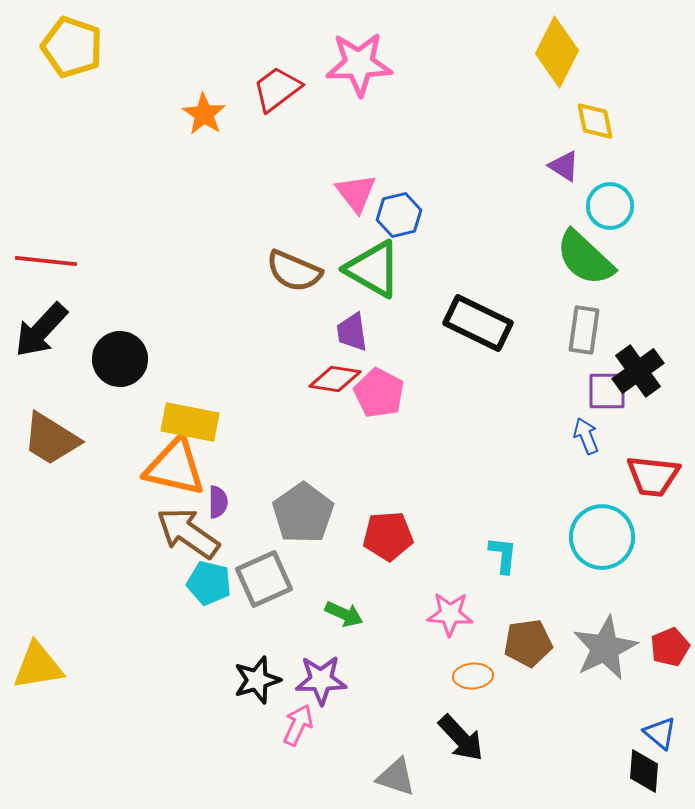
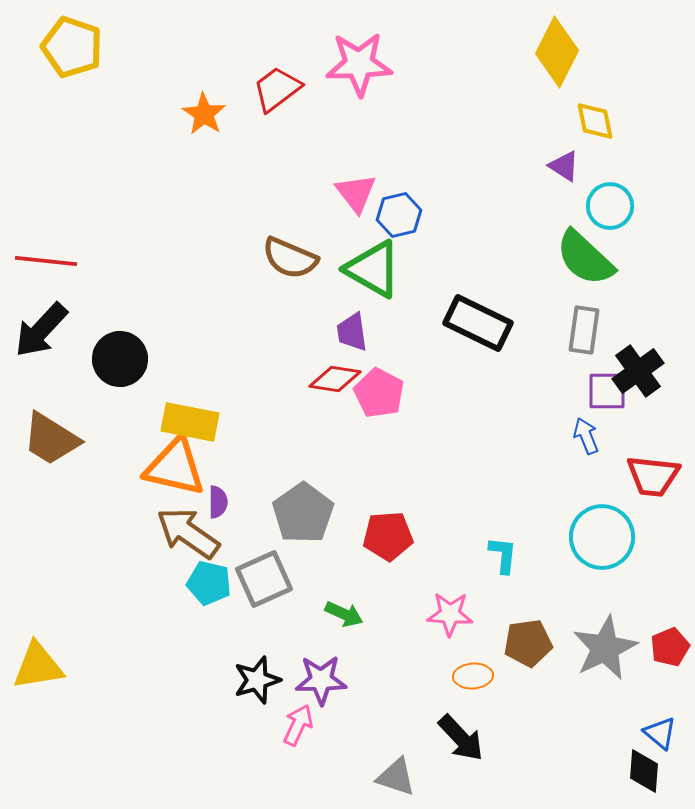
brown semicircle at (294, 271): moved 4 px left, 13 px up
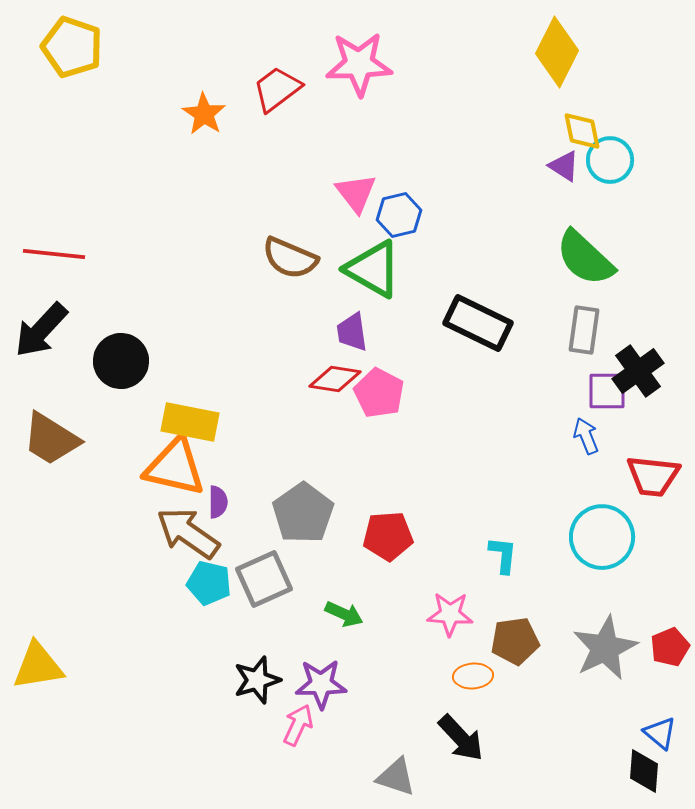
yellow diamond at (595, 121): moved 13 px left, 10 px down
cyan circle at (610, 206): moved 46 px up
red line at (46, 261): moved 8 px right, 7 px up
black circle at (120, 359): moved 1 px right, 2 px down
brown pentagon at (528, 643): moved 13 px left, 2 px up
purple star at (321, 680): moved 4 px down
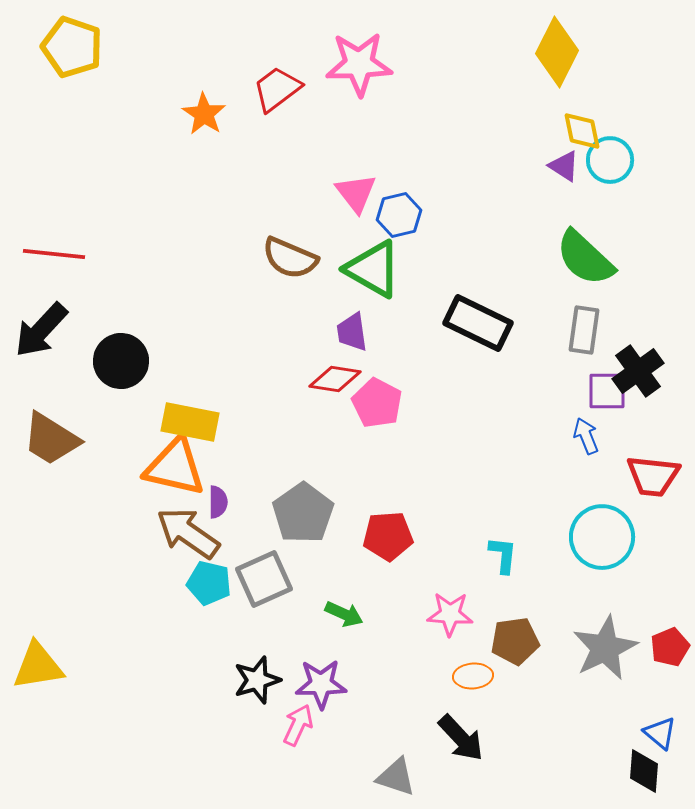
pink pentagon at (379, 393): moved 2 px left, 10 px down
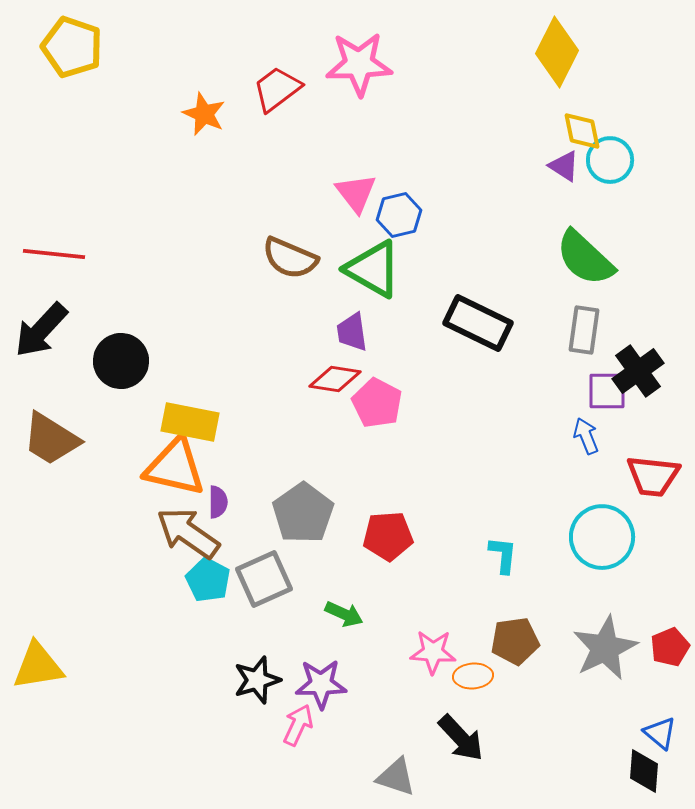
orange star at (204, 114): rotated 9 degrees counterclockwise
cyan pentagon at (209, 583): moved 1 px left, 3 px up; rotated 15 degrees clockwise
pink star at (450, 614): moved 17 px left, 38 px down
